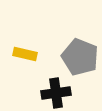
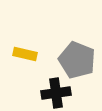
gray pentagon: moved 3 px left, 3 px down
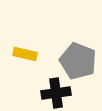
gray pentagon: moved 1 px right, 1 px down
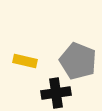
yellow rectangle: moved 7 px down
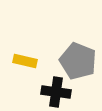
black cross: moved 1 px up; rotated 16 degrees clockwise
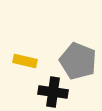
black cross: moved 3 px left
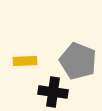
yellow rectangle: rotated 15 degrees counterclockwise
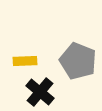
black cross: moved 13 px left; rotated 32 degrees clockwise
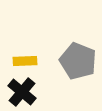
black cross: moved 18 px left
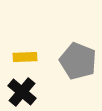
yellow rectangle: moved 4 px up
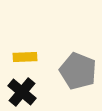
gray pentagon: moved 10 px down
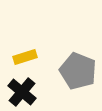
yellow rectangle: rotated 15 degrees counterclockwise
